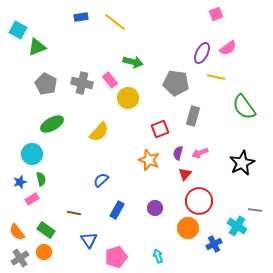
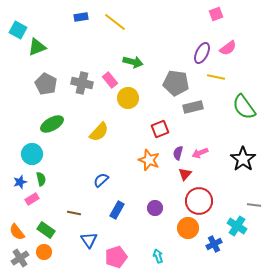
gray rectangle at (193, 116): moved 9 px up; rotated 60 degrees clockwise
black star at (242, 163): moved 1 px right, 4 px up; rotated 10 degrees counterclockwise
gray line at (255, 210): moved 1 px left, 5 px up
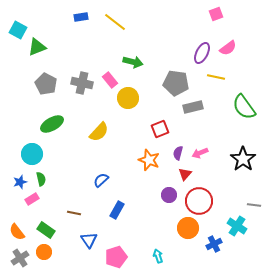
purple circle at (155, 208): moved 14 px right, 13 px up
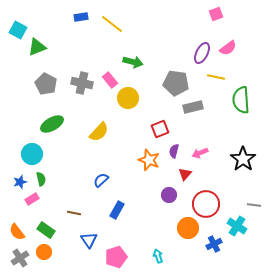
yellow line at (115, 22): moved 3 px left, 2 px down
green semicircle at (244, 107): moved 3 px left, 7 px up; rotated 32 degrees clockwise
purple semicircle at (178, 153): moved 4 px left, 2 px up
red circle at (199, 201): moved 7 px right, 3 px down
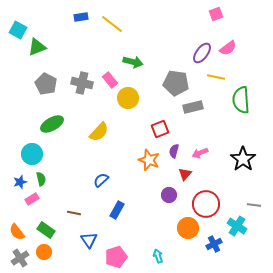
purple ellipse at (202, 53): rotated 10 degrees clockwise
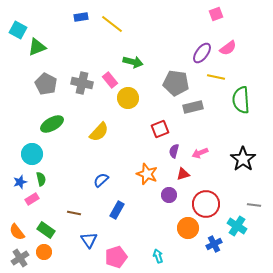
orange star at (149, 160): moved 2 px left, 14 px down
red triangle at (185, 174): moved 2 px left; rotated 32 degrees clockwise
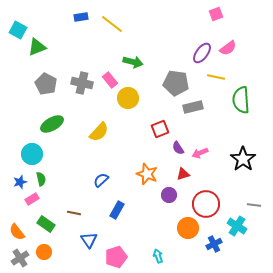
purple semicircle at (174, 151): moved 4 px right, 3 px up; rotated 48 degrees counterclockwise
green rectangle at (46, 230): moved 6 px up
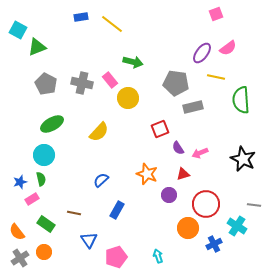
cyan circle at (32, 154): moved 12 px right, 1 px down
black star at (243, 159): rotated 10 degrees counterclockwise
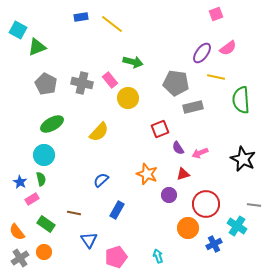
blue star at (20, 182): rotated 24 degrees counterclockwise
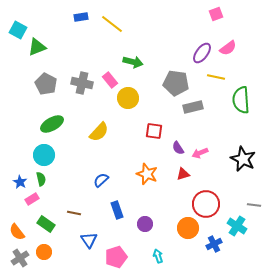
red square at (160, 129): moved 6 px left, 2 px down; rotated 30 degrees clockwise
purple circle at (169, 195): moved 24 px left, 29 px down
blue rectangle at (117, 210): rotated 48 degrees counterclockwise
